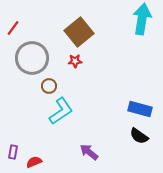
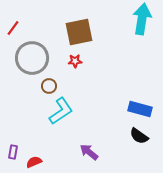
brown square: rotated 28 degrees clockwise
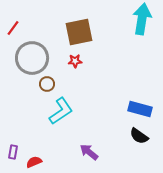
brown circle: moved 2 px left, 2 px up
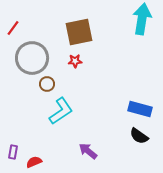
purple arrow: moved 1 px left, 1 px up
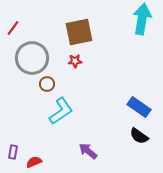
blue rectangle: moved 1 px left, 2 px up; rotated 20 degrees clockwise
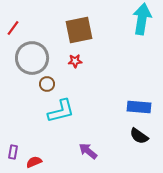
brown square: moved 2 px up
blue rectangle: rotated 30 degrees counterclockwise
cyan L-shape: rotated 20 degrees clockwise
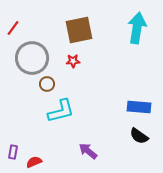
cyan arrow: moved 5 px left, 9 px down
red star: moved 2 px left
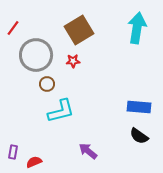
brown square: rotated 20 degrees counterclockwise
gray circle: moved 4 px right, 3 px up
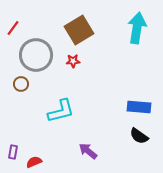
brown circle: moved 26 px left
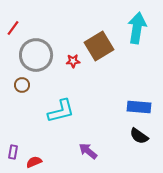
brown square: moved 20 px right, 16 px down
brown circle: moved 1 px right, 1 px down
